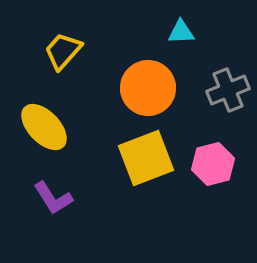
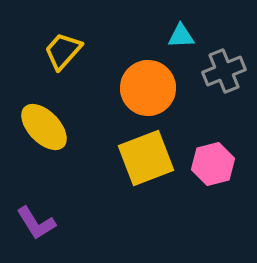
cyan triangle: moved 4 px down
gray cross: moved 4 px left, 19 px up
purple L-shape: moved 17 px left, 25 px down
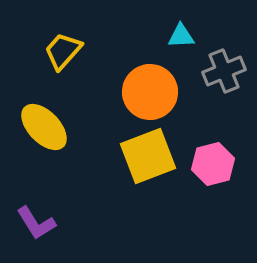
orange circle: moved 2 px right, 4 px down
yellow square: moved 2 px right, 2 px up
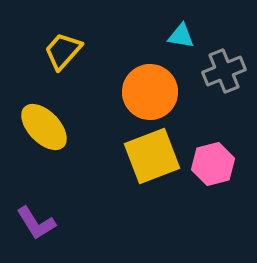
cyan triangle: rotated 12 degrees clockwise
yellow square: moved 4 px right
